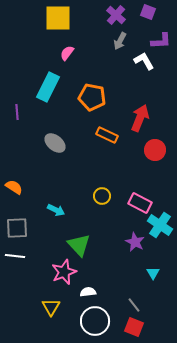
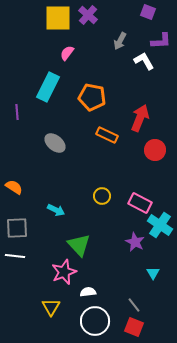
purple cross: moved 28 px left
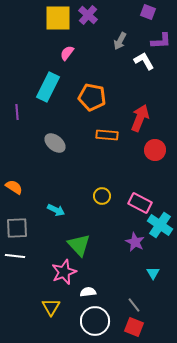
orange rectangle: rotated 20 degrees counterclockwise
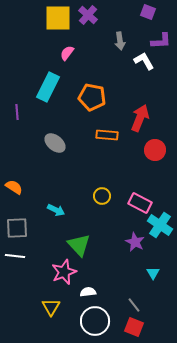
gray arrow: rotated 36 degrees counterclockwise
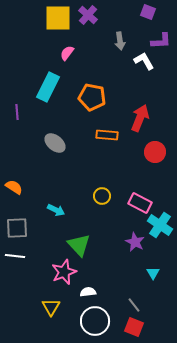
red circle: moved 2 px down
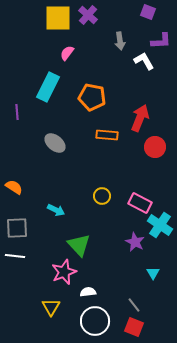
red circle: moved 5 px up
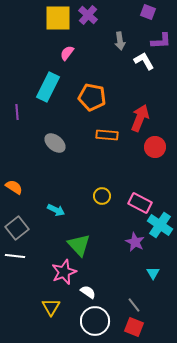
gray square: rotated 35 degrees counterclockwise
white semicircle: rotated 42 degrees clockwise
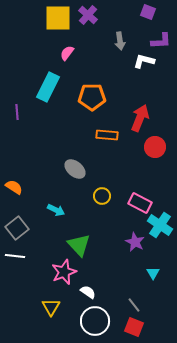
white L-shape: rotated 45 degrees counterclockwise
orange pentagon: rotated 12 degrees counterclockwise
gray ellipse: moved 20 px right, 26 px down
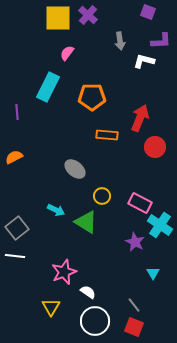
orange semicircle: moved 30 px up; rotated 60 degrees counterclockwise
green triangle: moved 7 px right, 23 px up; rotated 15 degrees counterclockwise
